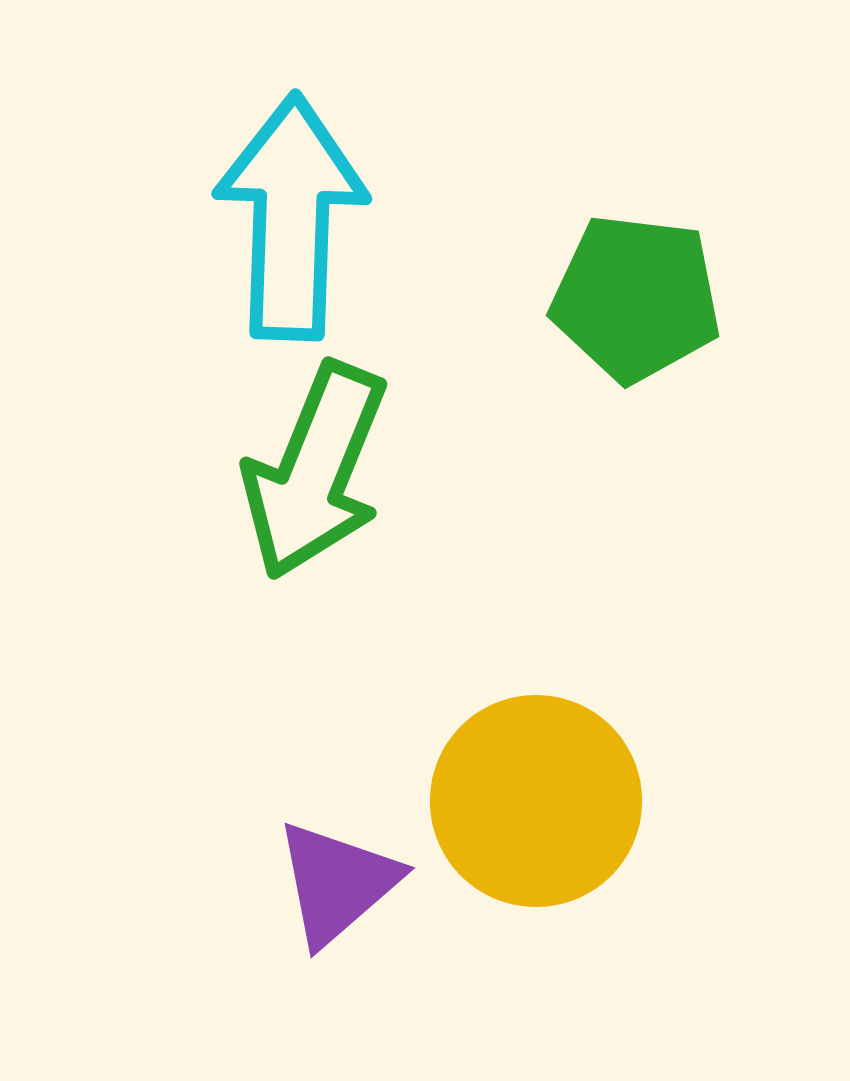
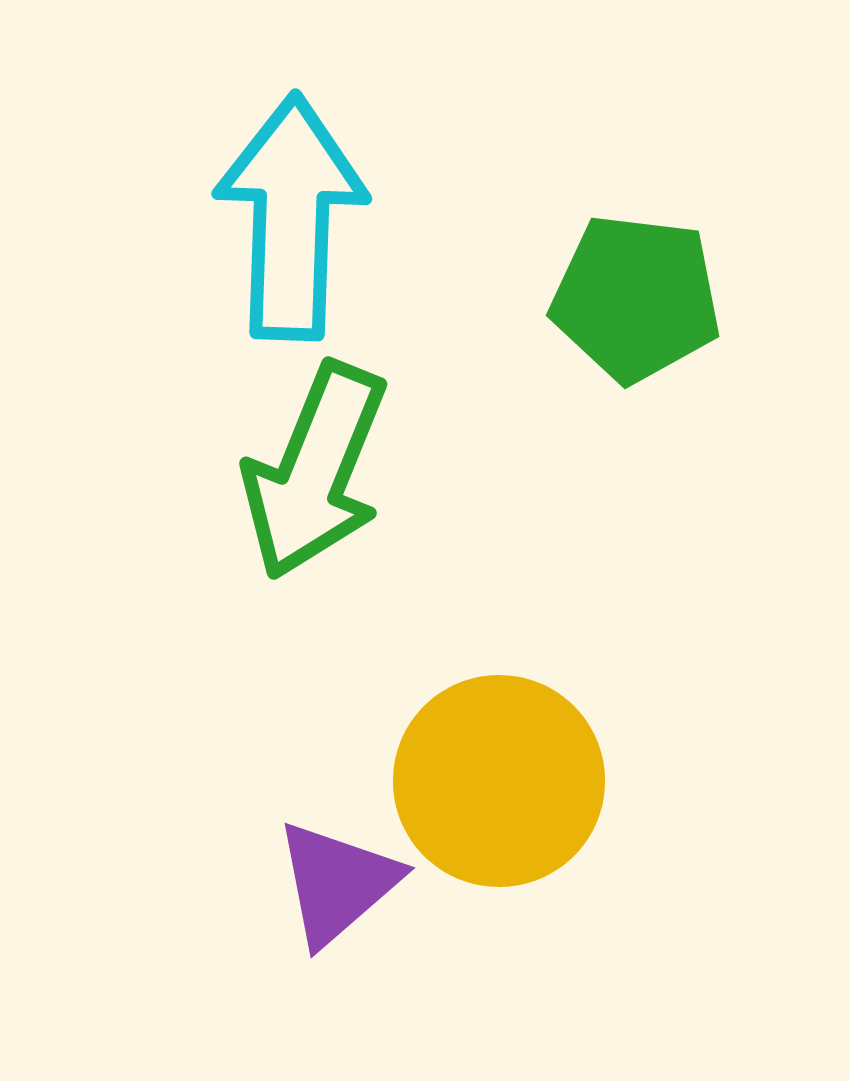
yellow circle: moved 37 px left, 20 px up
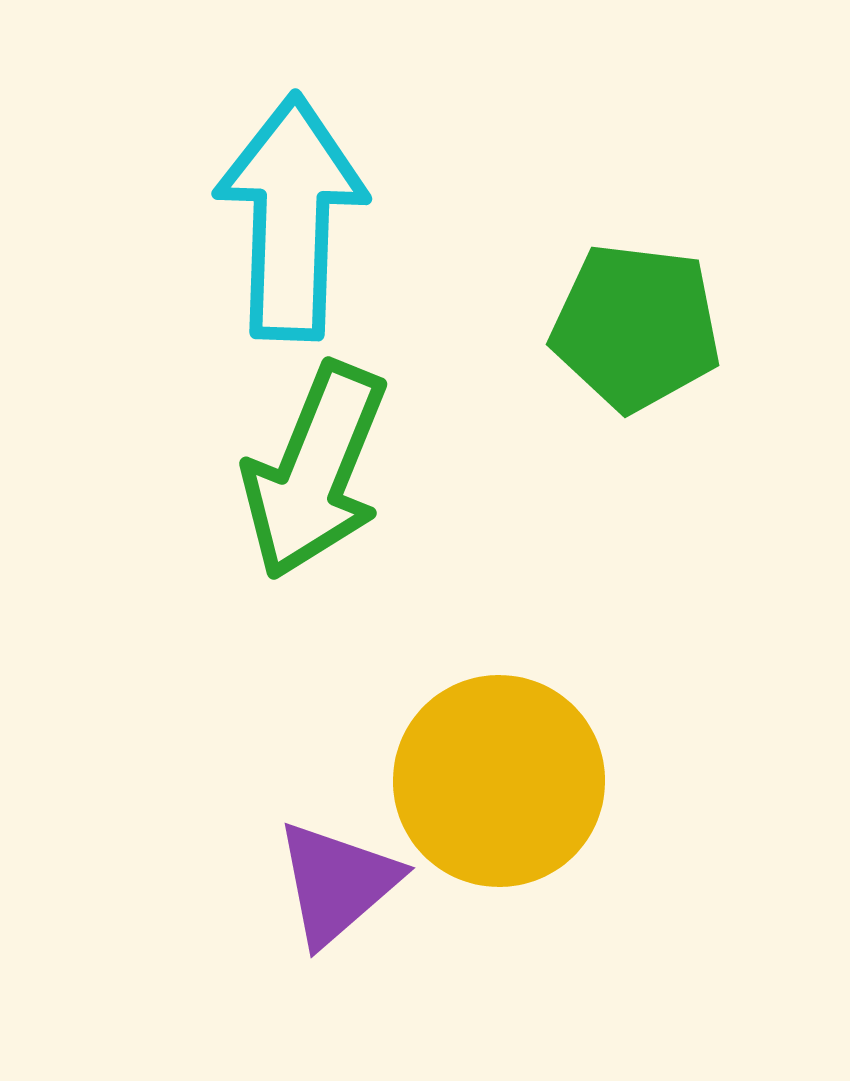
green pentagon: moved 29 px down
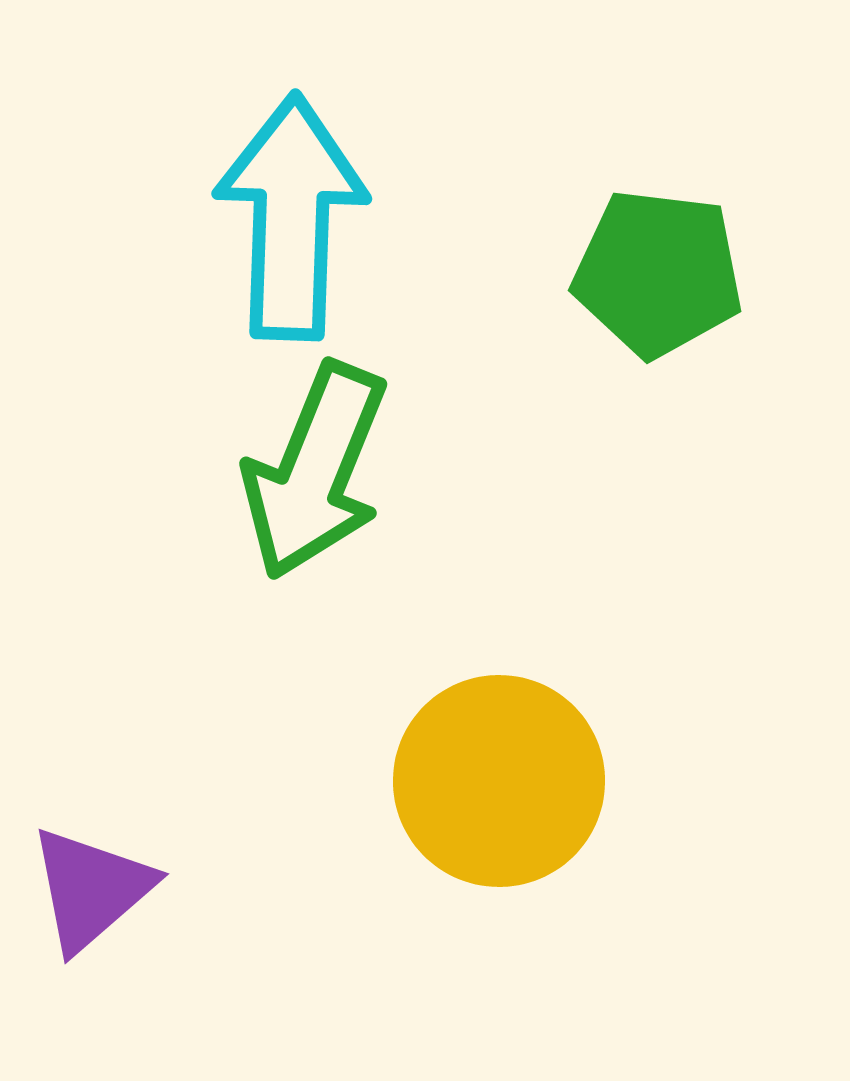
green pentagon: moved 22 px right, 54 px up
purple triangle: moved 246 px left, 6 px down
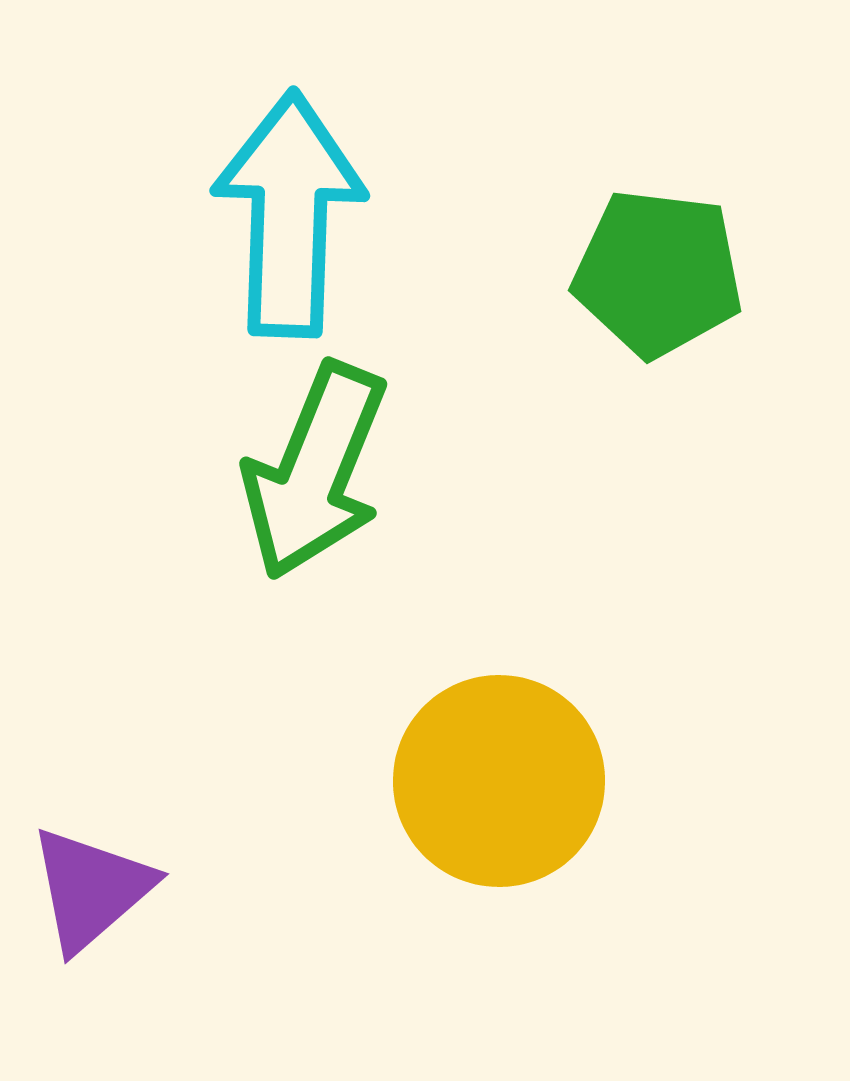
cyan arrow: moved 2 px left, 3 px up
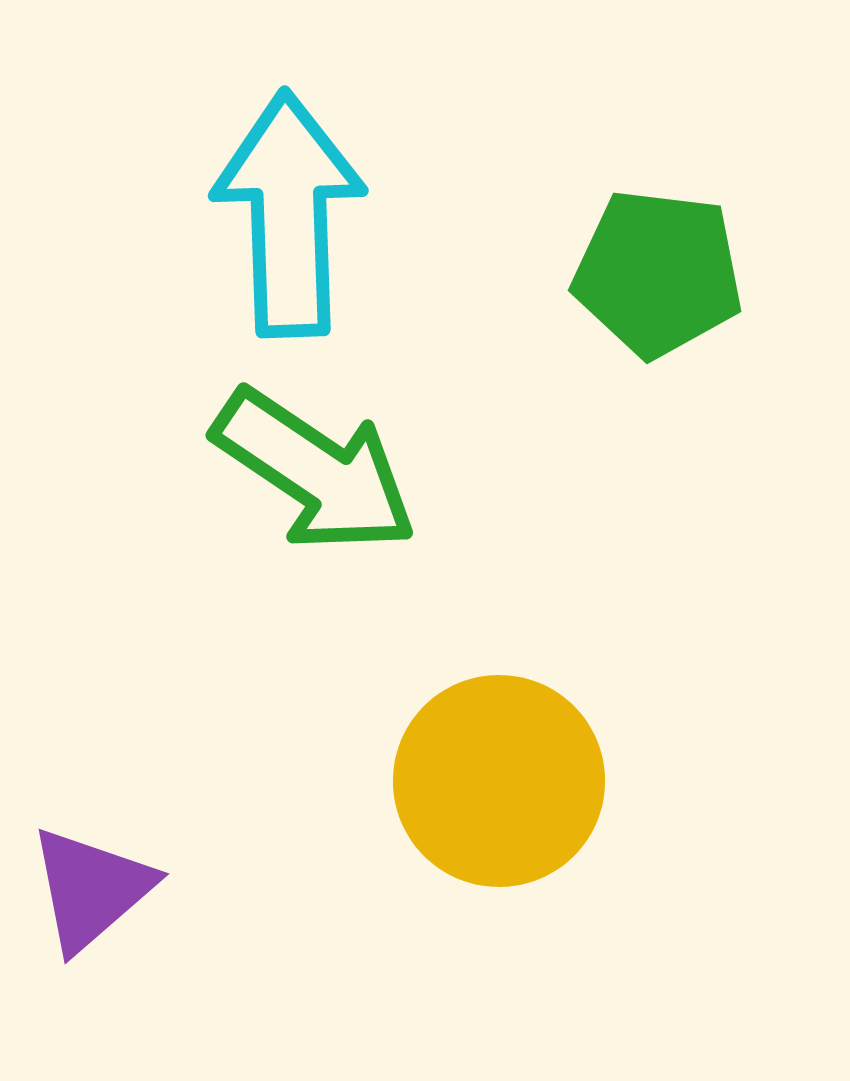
cyan arrow: rotated 4 degrees counterclockwise
green arrow: rotated 78 degrees counterclockwise
